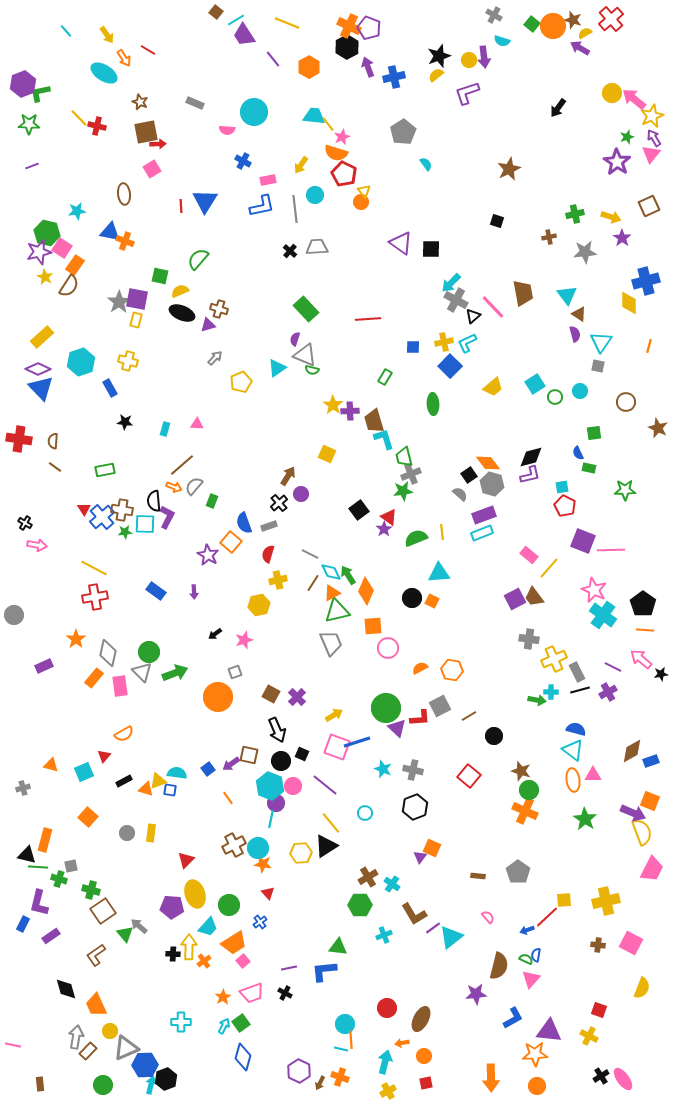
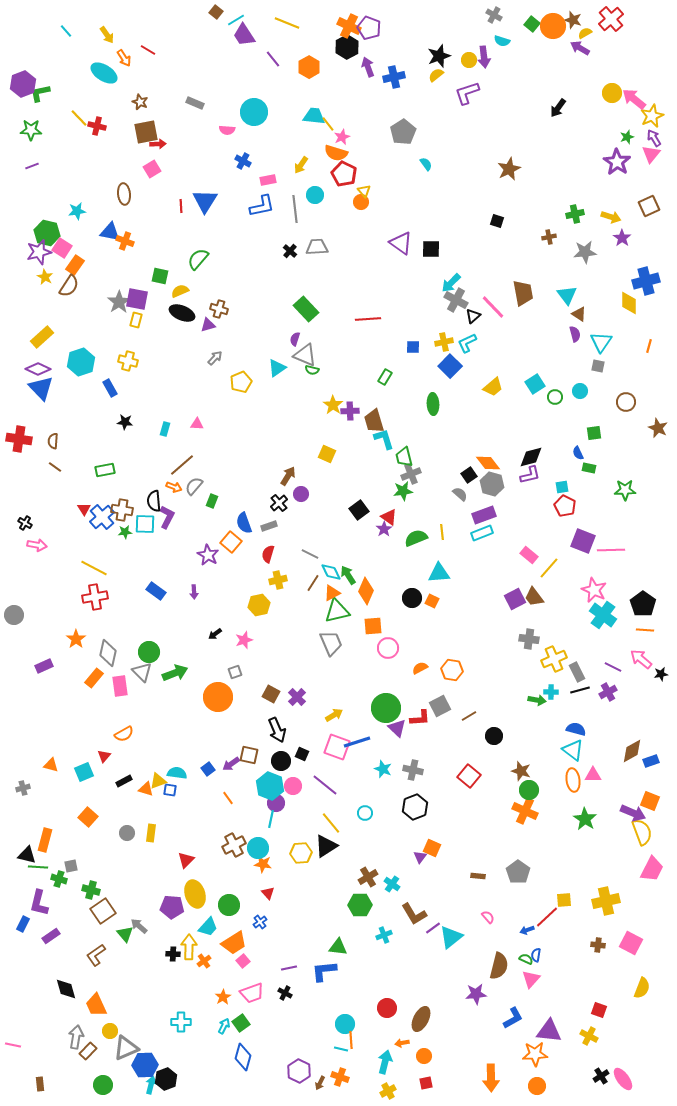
green star at (29, 124): moved 2 px right, 6 px down
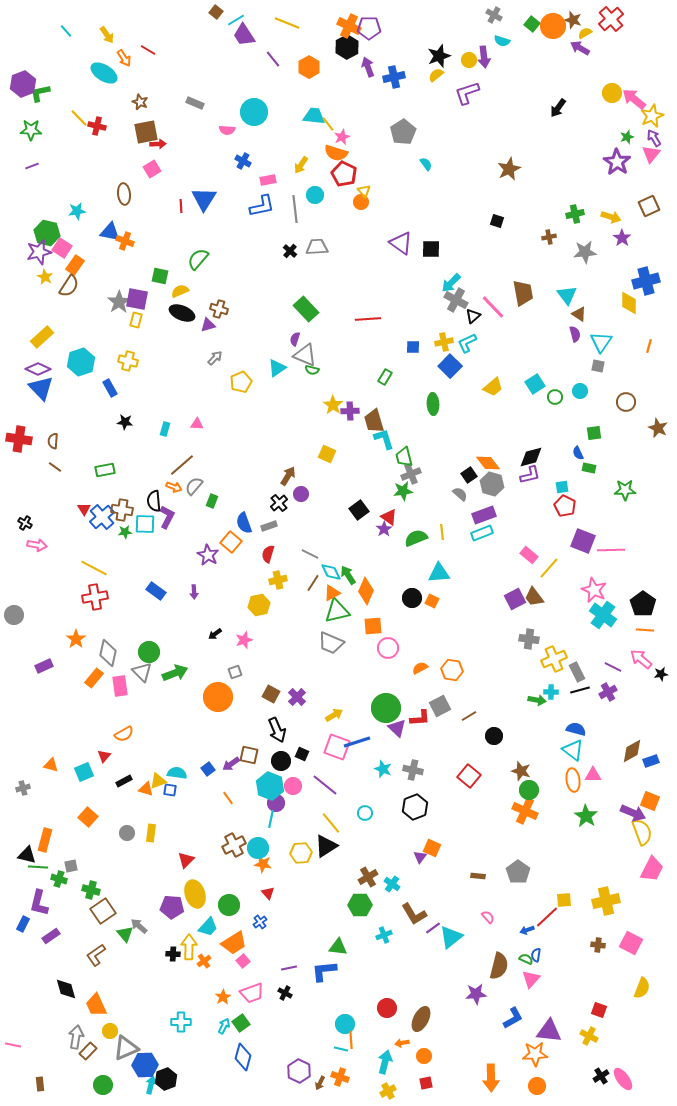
purple pentagon at (369, 28): rotated 20 degrees counterclockwise
blue triangle at (205, 201): moved 1 px left, 2 px up
gray trapezoid at (331, 643): rotated 136 degrees clockwise
green star at (585, 819): moved 1 px right, 3 px up
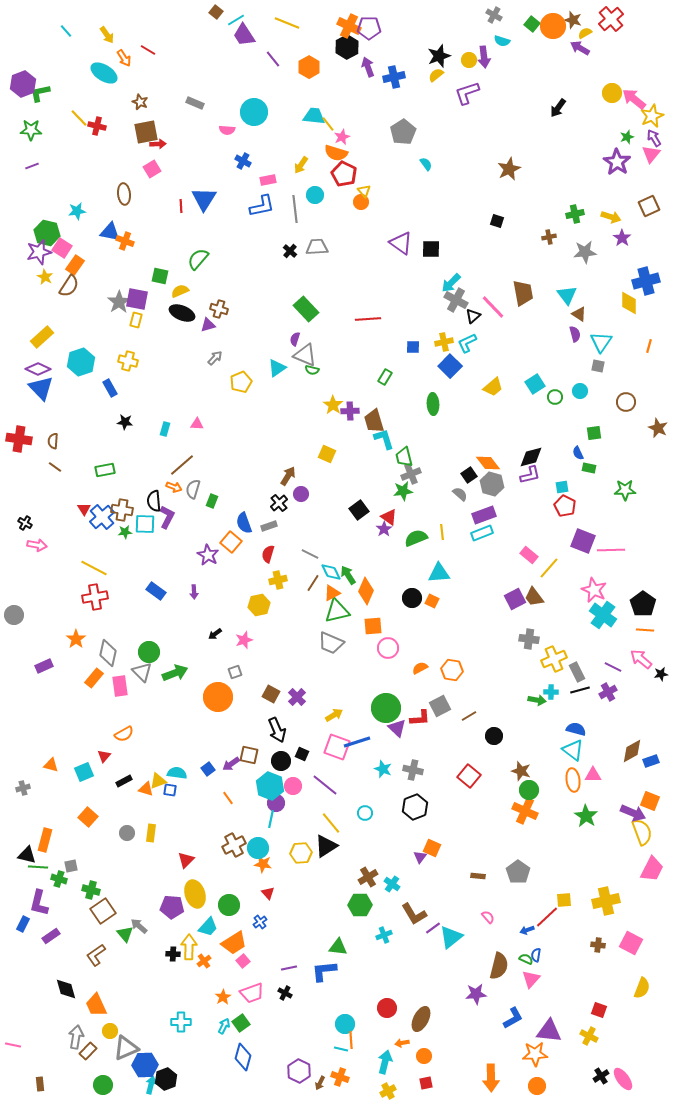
gray semicircle at (194, 486): moved 1 px left, 3 px down; rotated 24 degrees counterclockwise
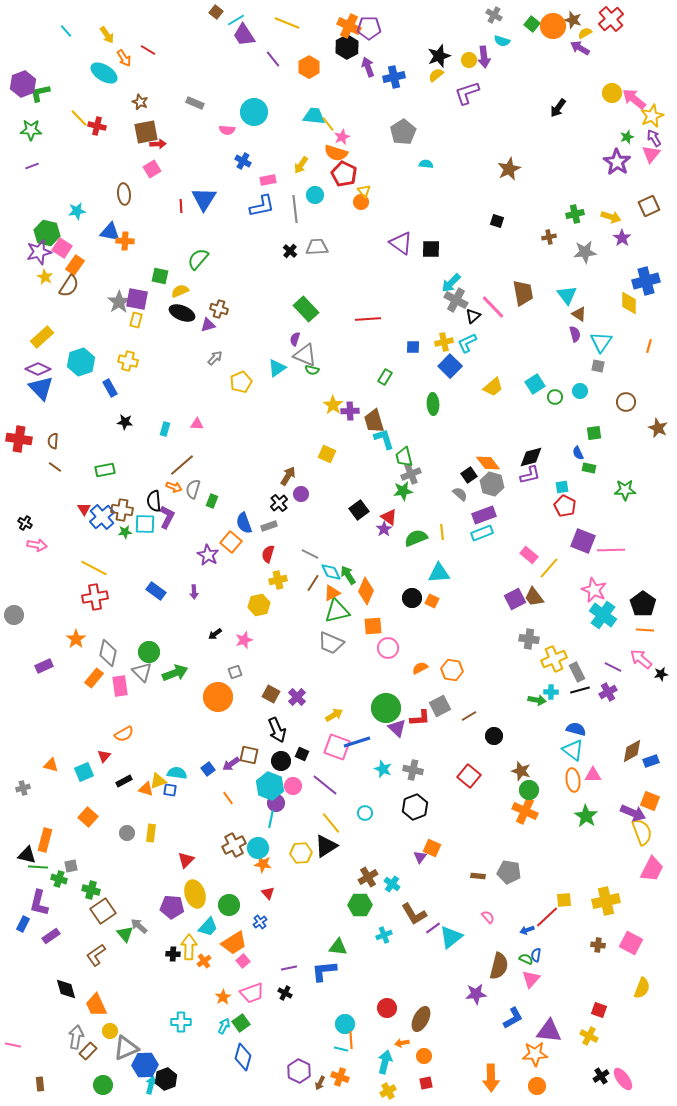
cyan semicircle at (426, 164): rotated 48 degrees counterclockwise
orange cross at (125, 241): rotated 18 degrees counterclockwise
gray pentagon at (518, 872): moved 9 px left; rotated 25 degrees counterclockwise
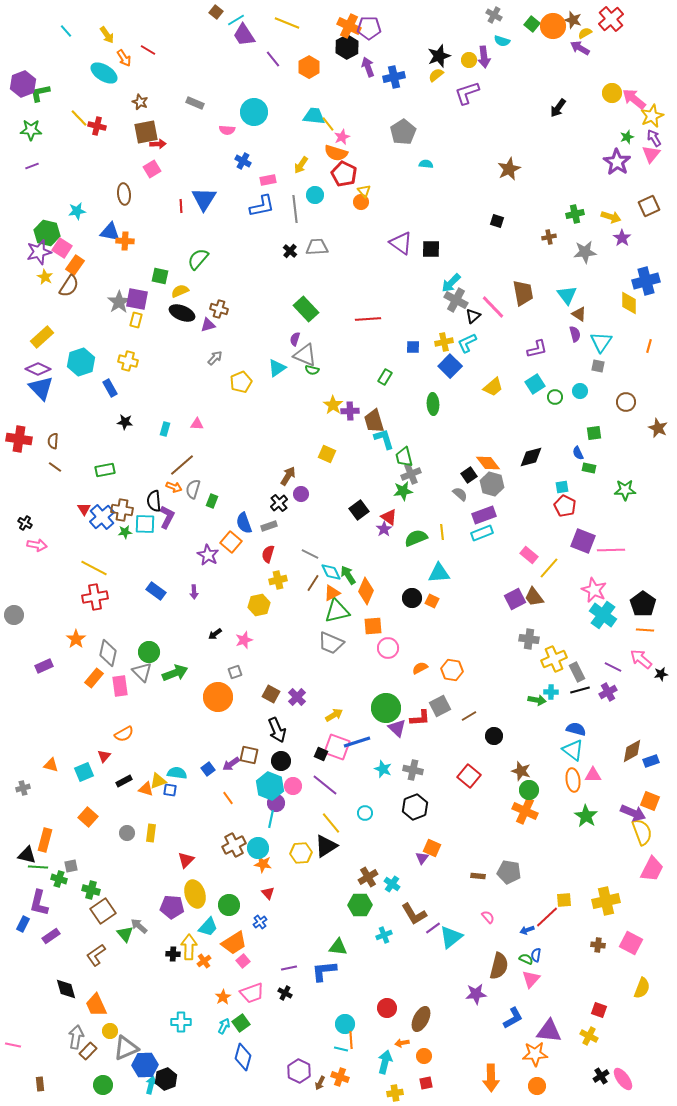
purple L-shape at (530, 475): moved 7 px right, 126 px up
black square at (302, 754): moved 19 px right
purple triangle at (420, 857): moved 2 px right, 1 px down
yellow cross at (388, 1091): moved 7 px right, 2 px down; rotated 21 degrees clockwise
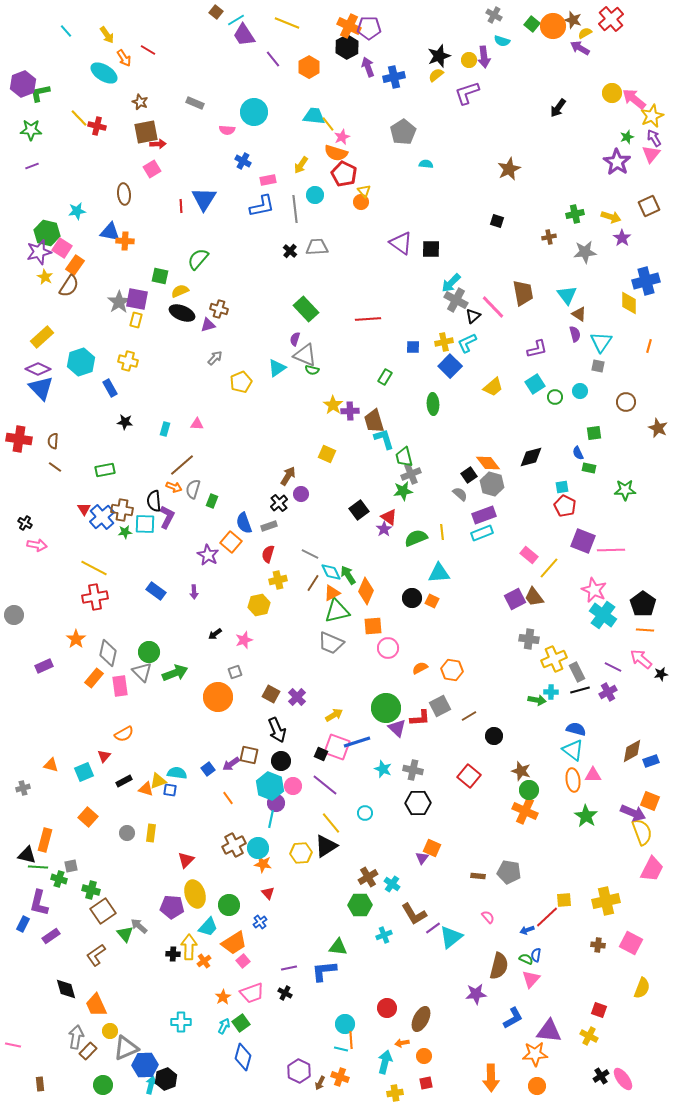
black hexagon at (415, 807): moved 3 px right, 4 px up; rotated 20 degrees clockwise
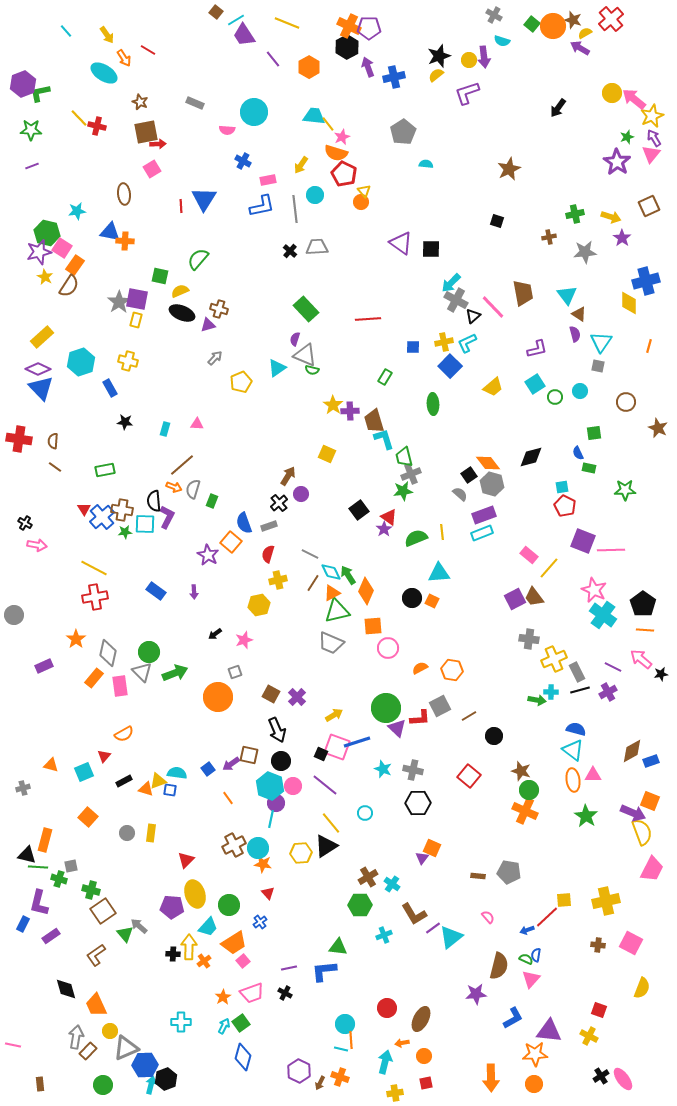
orange circle at (537, 1086): moved 3 px left, 2 px up
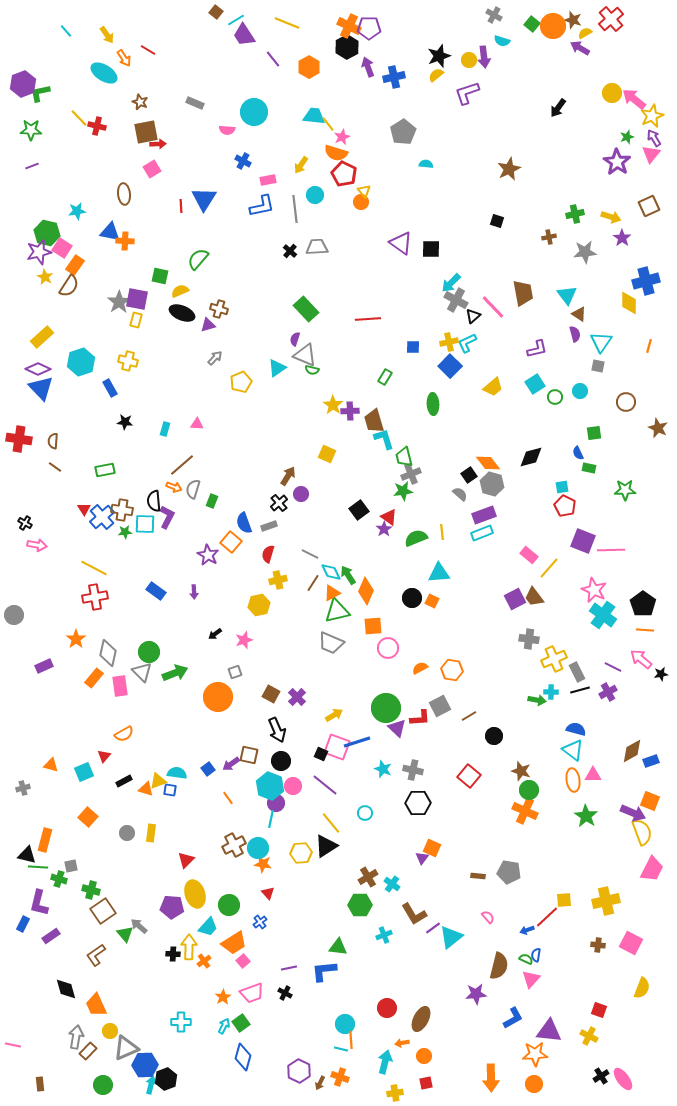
yellow cross at (444, 342): moved 5 px right
